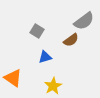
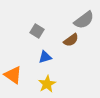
gray semicircle: moved 1 px up
orange triangle: moved 3 px up
yellow star: moved 6 px left, 2 px up
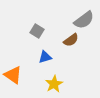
yellow star: moved 7 px right
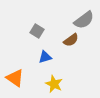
orange triangle: moved 2 px right, 3 px down
yellow star: rotated 18 degrees counterclockwise
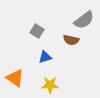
brown semicircle: rotated 49 degrees clockwise
yellow star: moved 4 px left, 1 px down; rotated 24 degrees counterclockwise
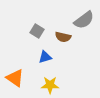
brown semicircle: moved 8 px left, 3 px up
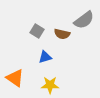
brown semicircle: moved 1 px left, 3 px up
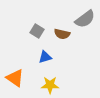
gray semicircle: moved 1 px right, 1 px up
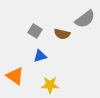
gray square: moved 2 px left
blue triangle: moved 5 px left, 1 px up
orange triangle: moved 2 px up
